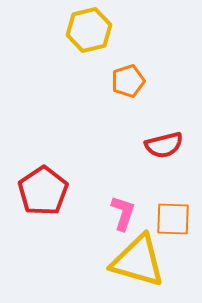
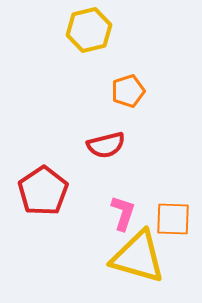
orange pentagon: moved 10 px down
red semicircle: moved 58 px left
yellow triangle: moved 4 px up
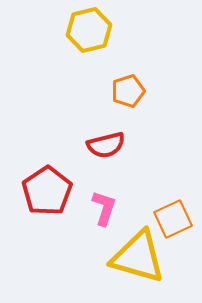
red pentagon: moved 4 px right
pink L-shape: moved 19 px left, 5 px up
orange square: rotated 27 degrees counterclockwise
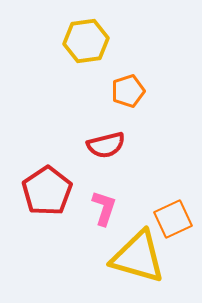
yellow hexagon: moved 3 px left, 11 px down; rotated 6 degrees clockwise
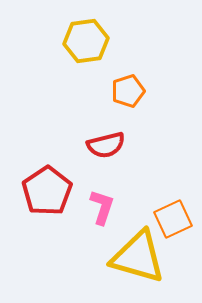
pink L-shape: moved 2 px left, 1 px up
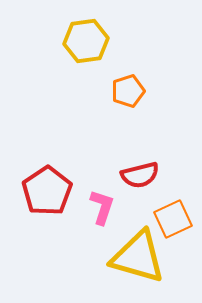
red semicircle: moved 34 px right, 30 px down
